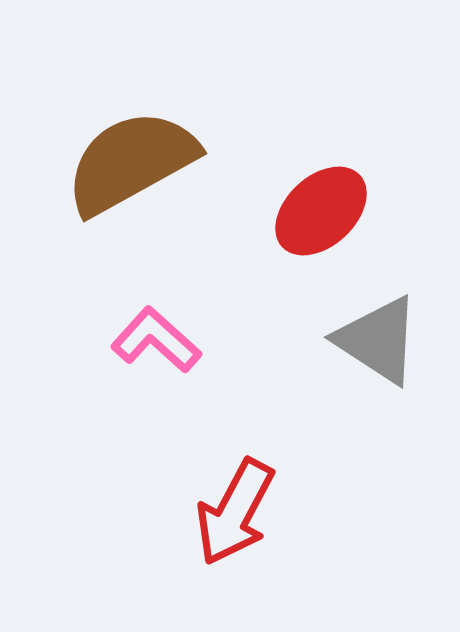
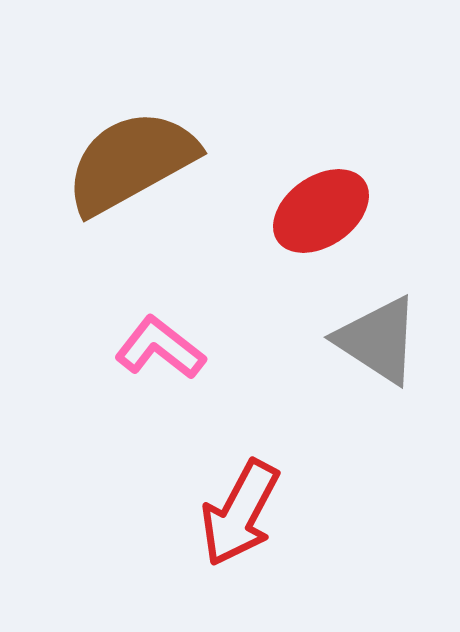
red ellipse: rotated 8 degrees clockwise
pink L-shape: moved 4 px right, 8 px down; rotated 4 degrees counterclockwise
red arrow: moved 5 px right, 1 px down
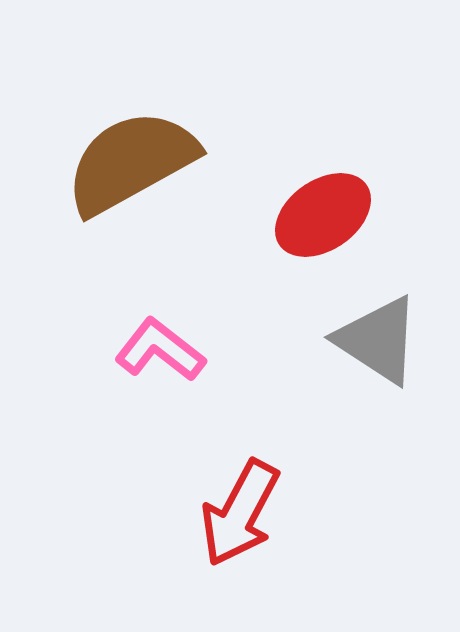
red ellipse: moved 2 px right, 4 px down
pink L-shape: moved 2 px down
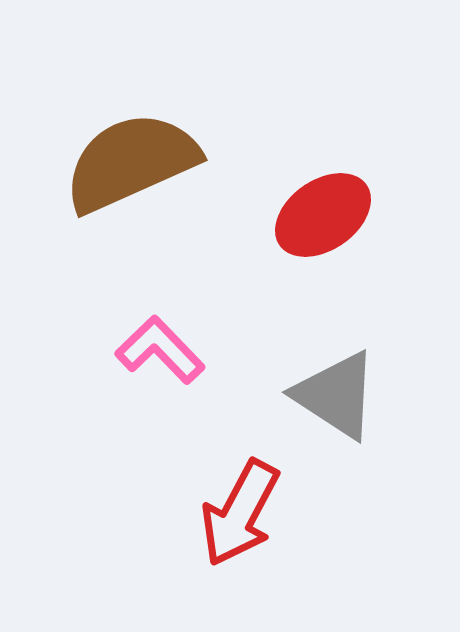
brown semicircle: rotated 5 degrees clockwise
gray triangle: moved 42 px left, 55 px down
pink L-shape: rotated 8 degrees clockwise
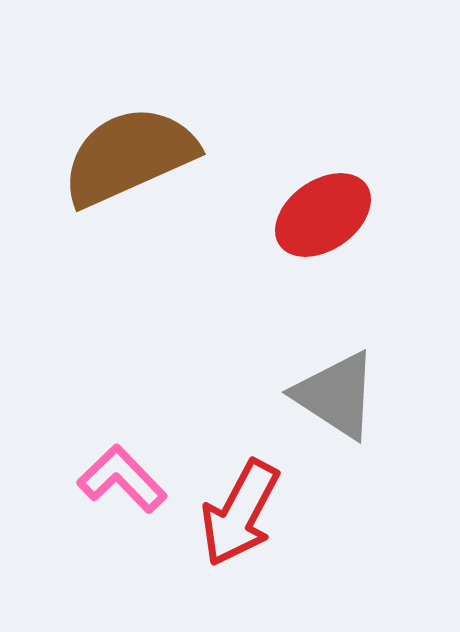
brown semicircle: moved 2 px left, 6 px up
pink L-shape: moved 38 px left, 129 px down
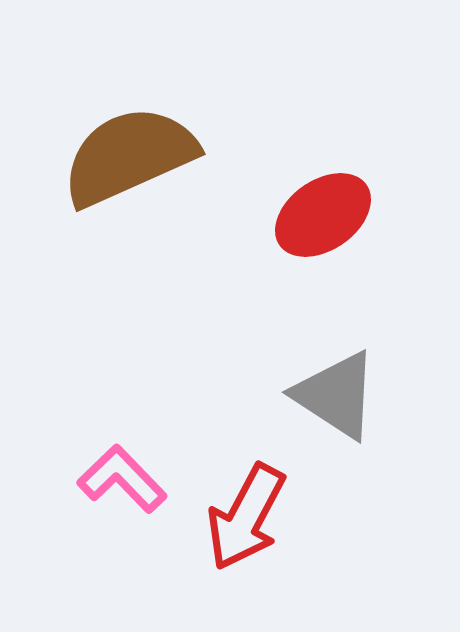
red arrow: moved 6 px right, 4 px down
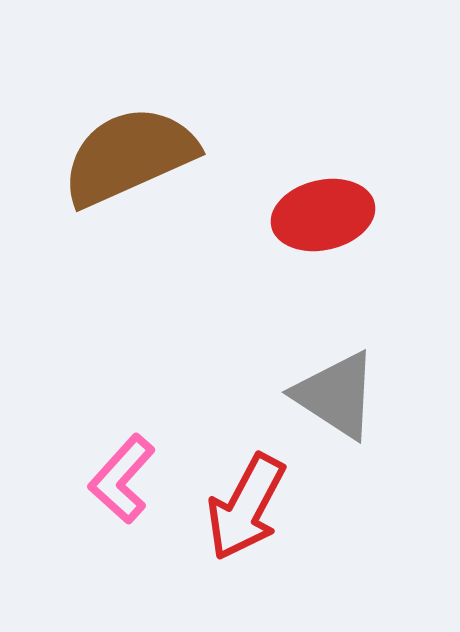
red ellipse: rotated 22 degrees clockwise
pink L-shape: rotated 94 degrees counterclockwise
red arrow: moved 10 px up
